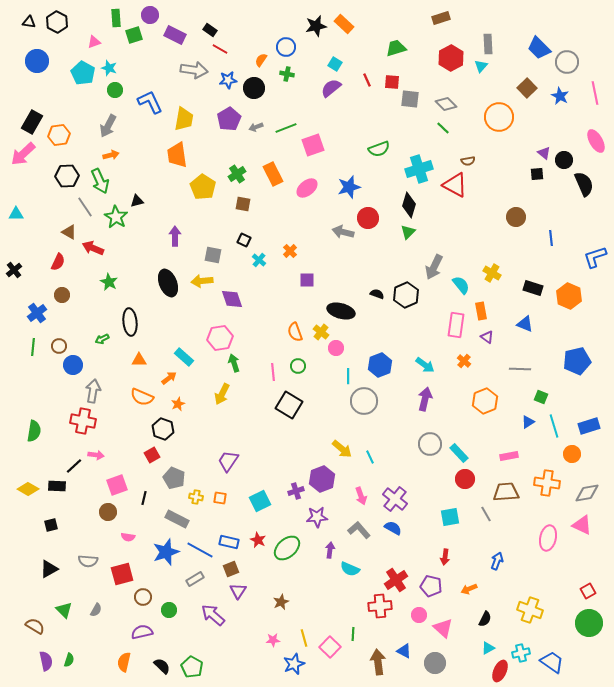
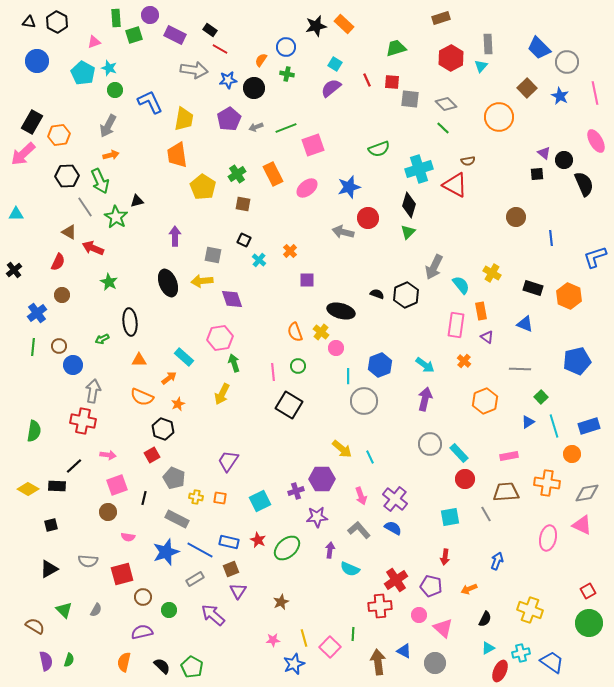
green square at (541, 397): rotated 24 degrees clockwise
pink arrow at (96, 455): moved 12 px right
purple hexagon at (322, 479): rotated 20 degrees clockwise
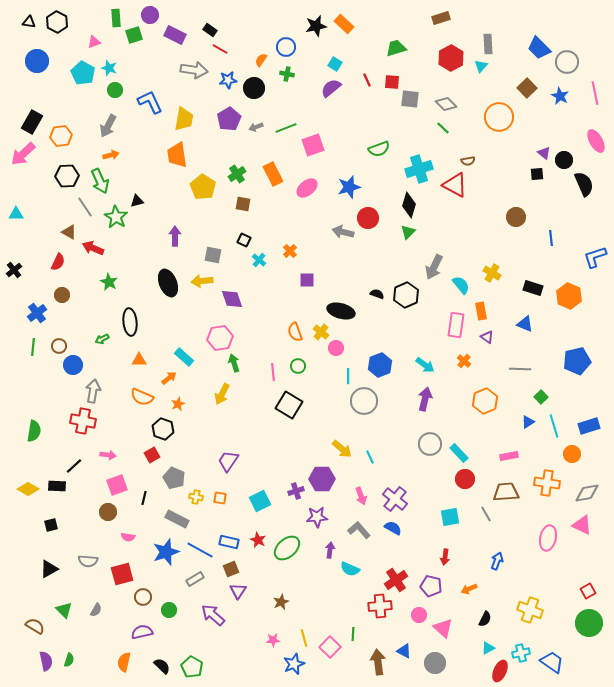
orange hexagon at (59, 135): moved 2 px right, 1 px down
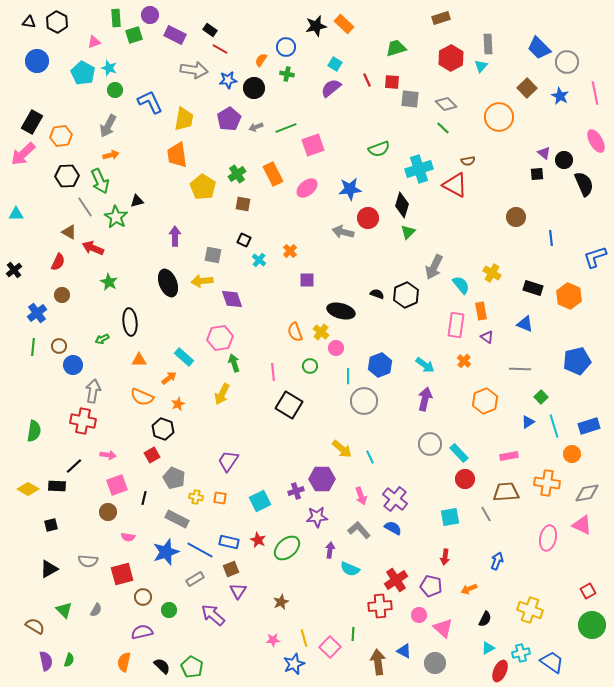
blue star at (349, 187): moved 1 px right, 2 px down; rotated 10 degrees clockwise
black diamond at (409, 205): moved 7 px left
green circle at (298, 366): moved 12 px right
green circle at (589, 623): moved 3 px right, 2 px down
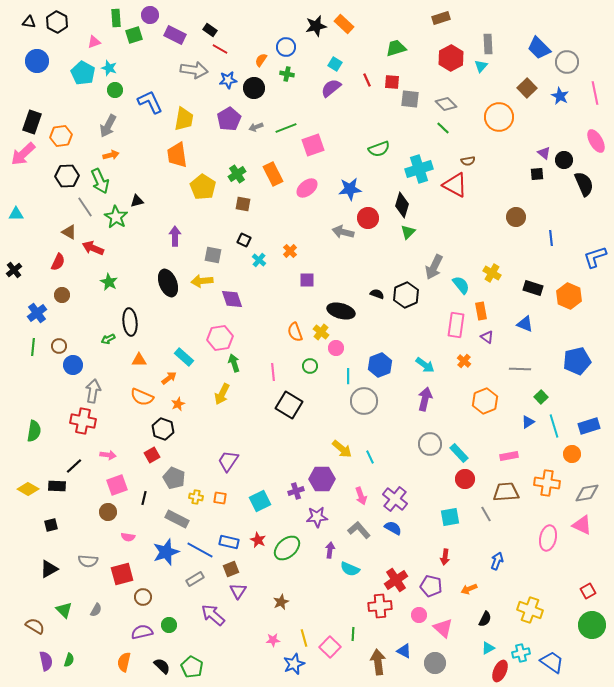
black rectangle at (32, 122): rotated 10 degrees counterclockwise
green arrow at (102, 339): moved 6 px right
green circle at (169, 610): moved 15 px down
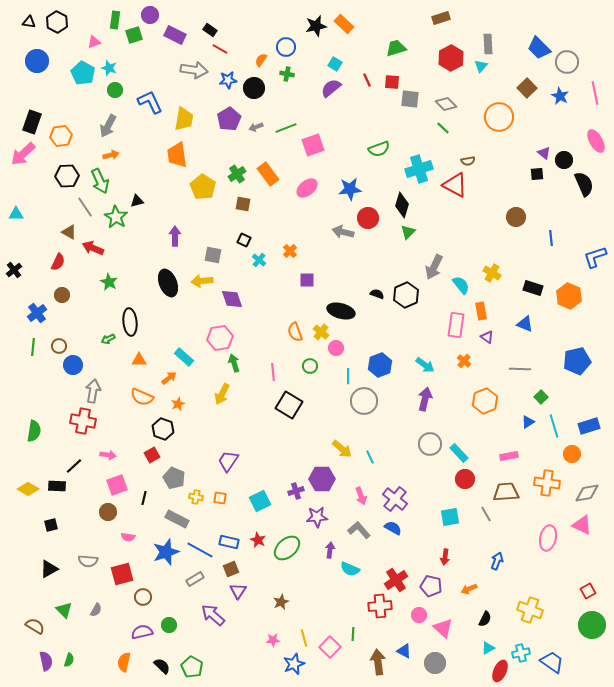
green rectangle at (116, 18): moved 1 px left, 2 px down; rotated 12 degrees clockwise
orange rectangle at (273, 174): moved 5 px left; rotated 10 degrees counterclockwise
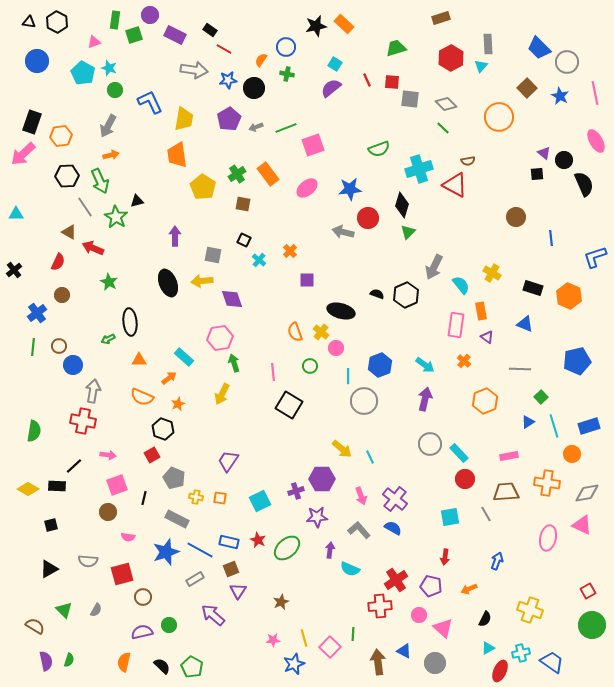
red line at (220, 49): moved 4 px right
